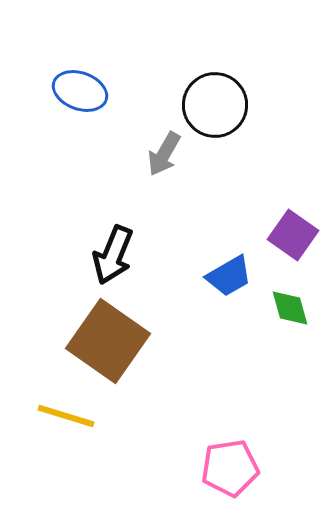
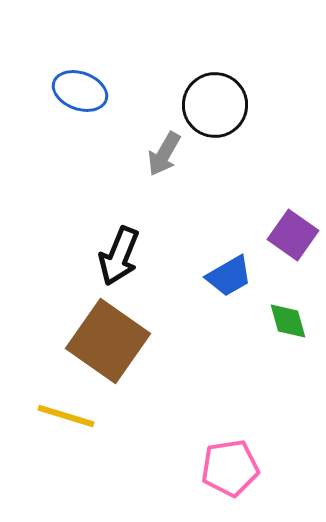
black arrow: moved 6 px right, 1 px down
green diamond: moved 2 px left, 13 px down
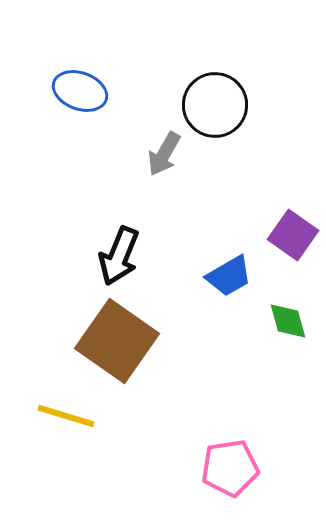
brown square: moved 9 px right
